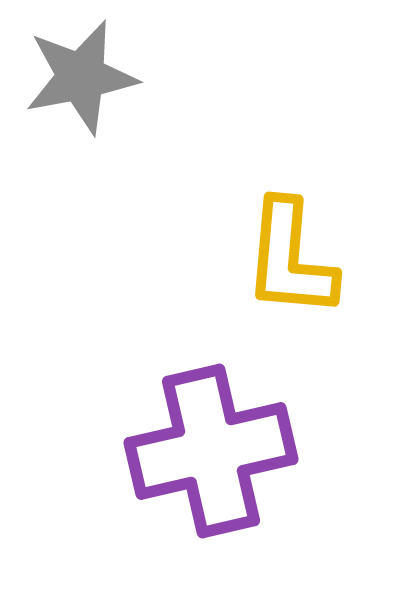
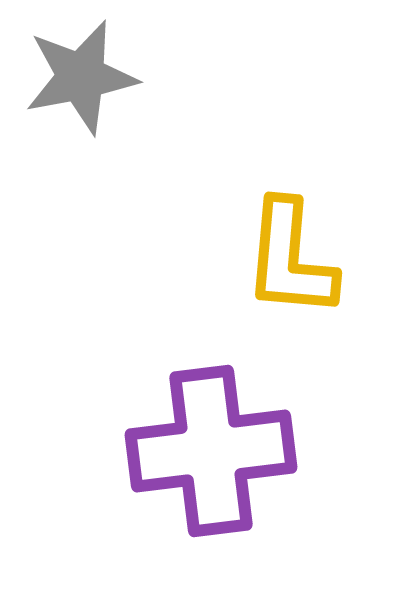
purple cross: rotated 6 degrees clockwise
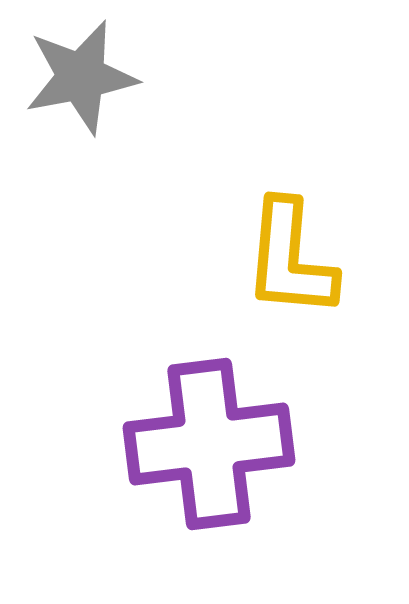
purple cross: moved 2 px left, 7 px up
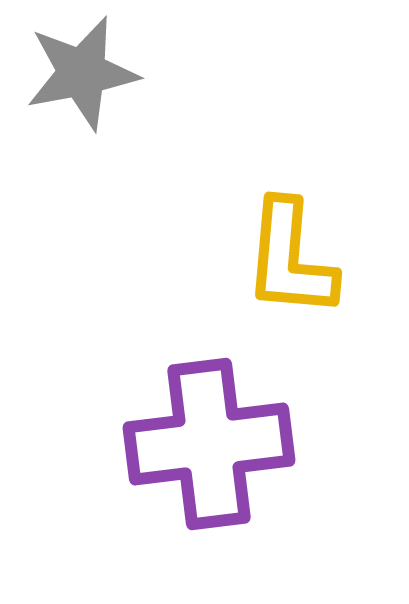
gray star: moved 1 px right, 4 px up
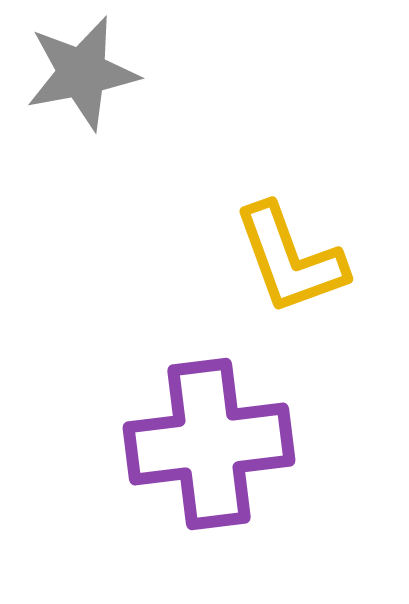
yellow L-shape: rotated 25 degrees counterclockwise
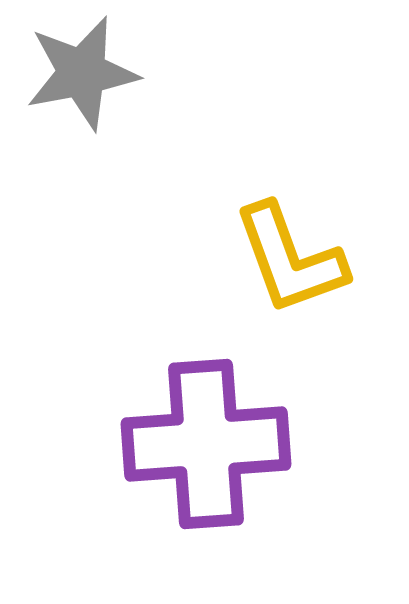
purple cross: moved 3 px left; rotated 3 degrees clockwise
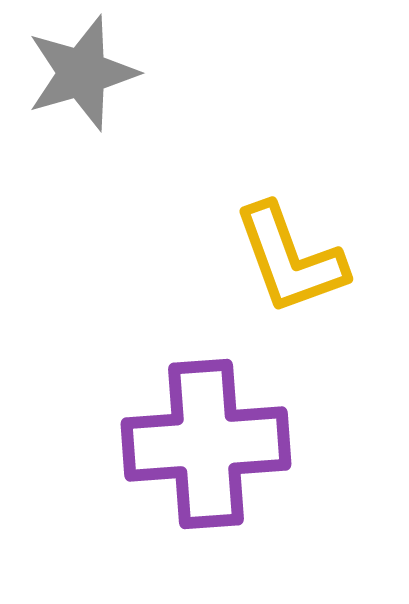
gray star: rotated 5 degrees counterclockwise
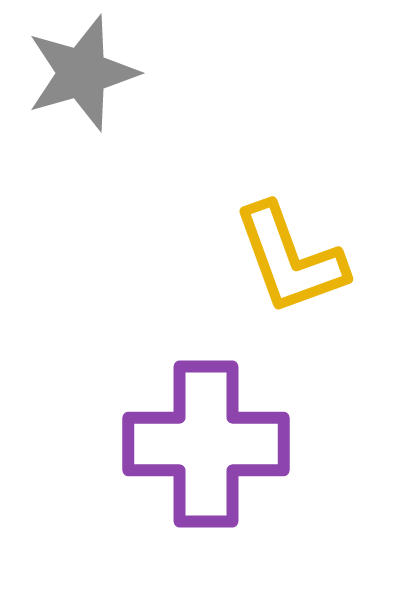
purple cross: rotated 4 degrees clockwise
